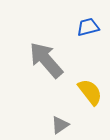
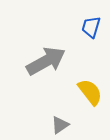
blue trapezoid: moved 3 px right; rotated 60 degrees counterclockwise
gray arrow: moved 1 px down; rotated 102 degrees clockwise
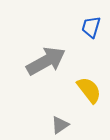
yellow semicircle: moved 1 px left, 2 px up
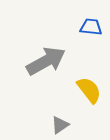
blue trapezoid: rotated 80 degrees clockwise
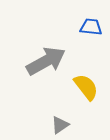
yellow semicircle: moved 3 px left, 3 px up
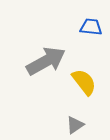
yellow semicircle: moved 2 px left, 5 px up
gray triangle: moved 15 px right
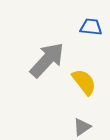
gray arrow: moved 1 px right, 1 px up; rotated 18 degrees counterclockwise
gray triangle: moved 7 px right, 2 px down
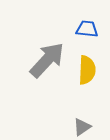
blue trapezoid: moved 4 px left, 2 px down
yellow semicircle: moved 3 px right, 12 px up; rotated 40 degrees clockwise
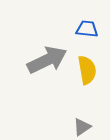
gray arrow: rotated 21 degrees clockwise
yellow semicircle: rotated 12 degrees counterclockwise
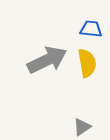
blue trapezoid: moved 4 px right
yellow semicircle: moved 7 px up
